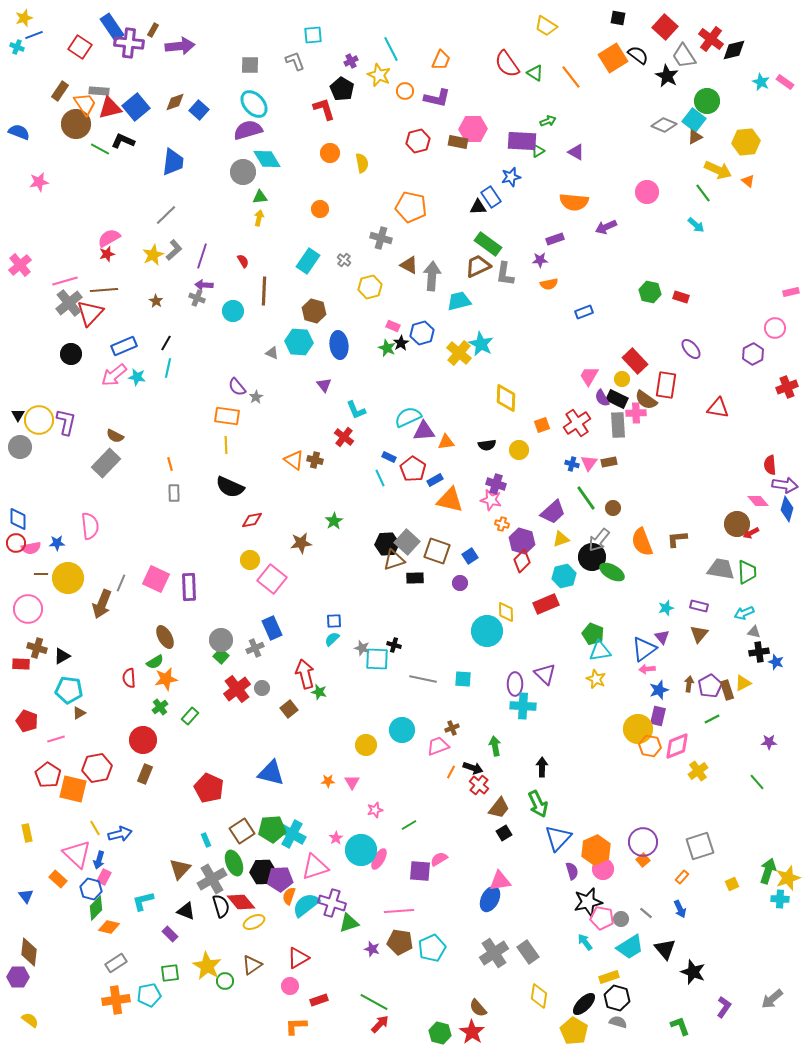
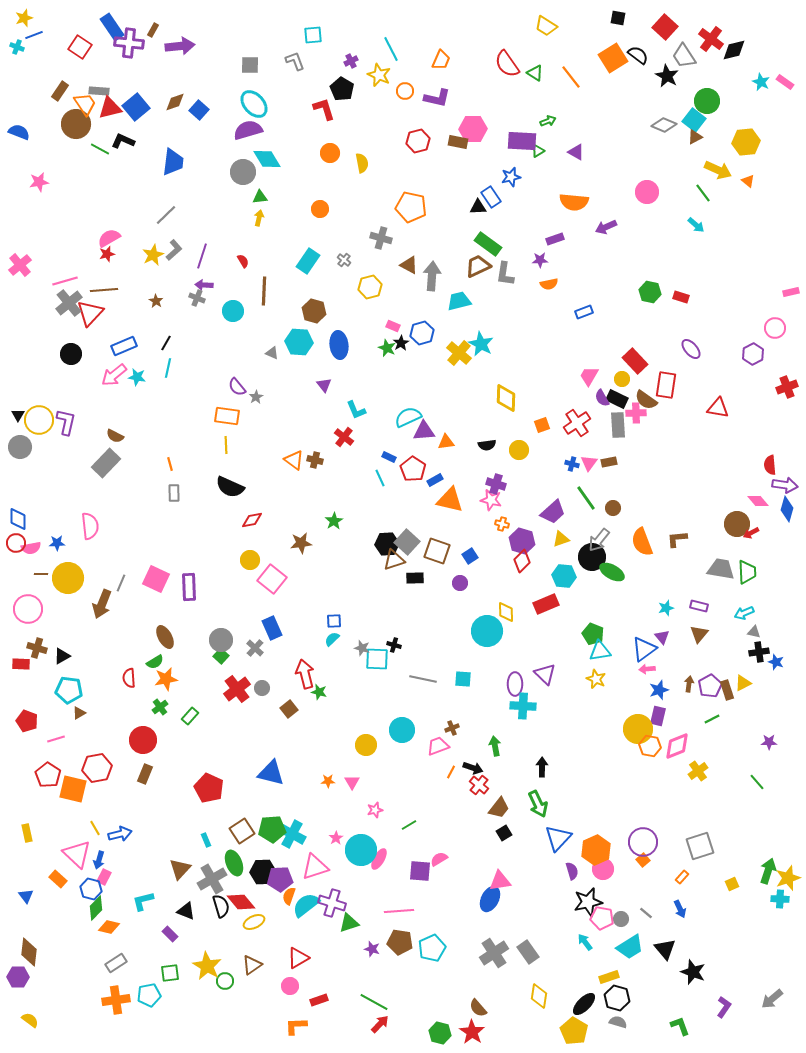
cyan hexagon at (564, 576): rotated 20 degrees clockwise
gray cross at (255, 648): rotated 24 degrees counterclockwise
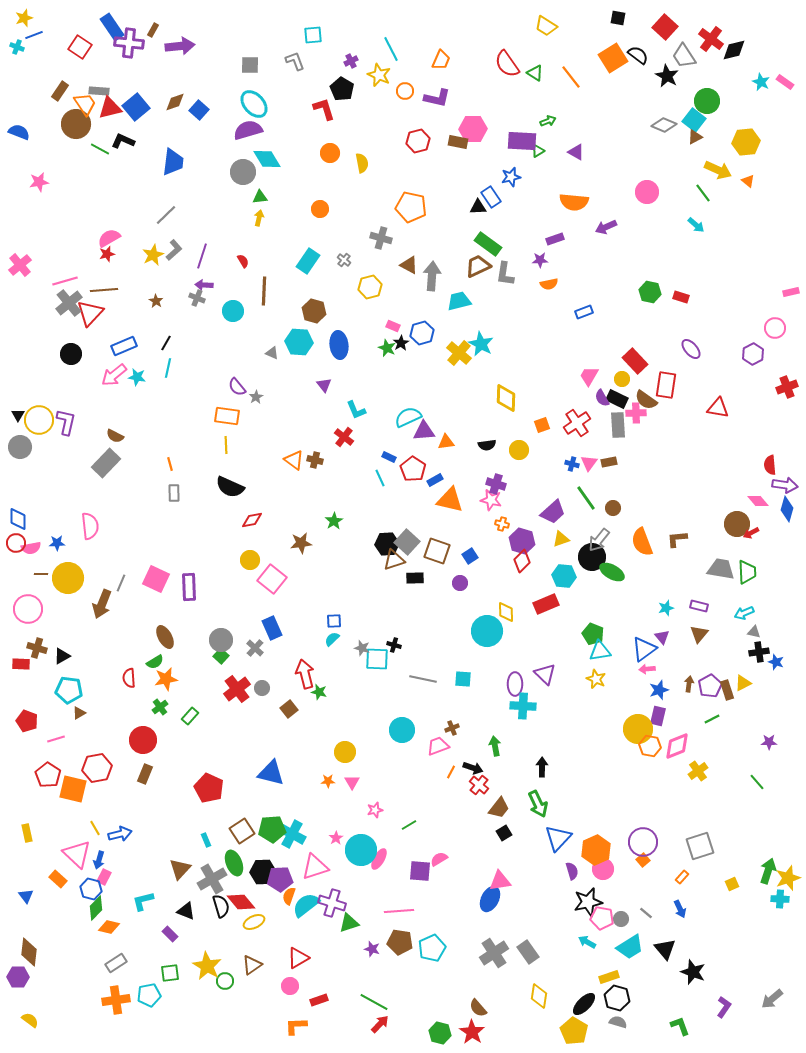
yellow circle at (366, 745): moved 21 px left, 7 px down
cyan arrow at (585, 942): moved 2 px right; rotated 24 degrees counterclockwise
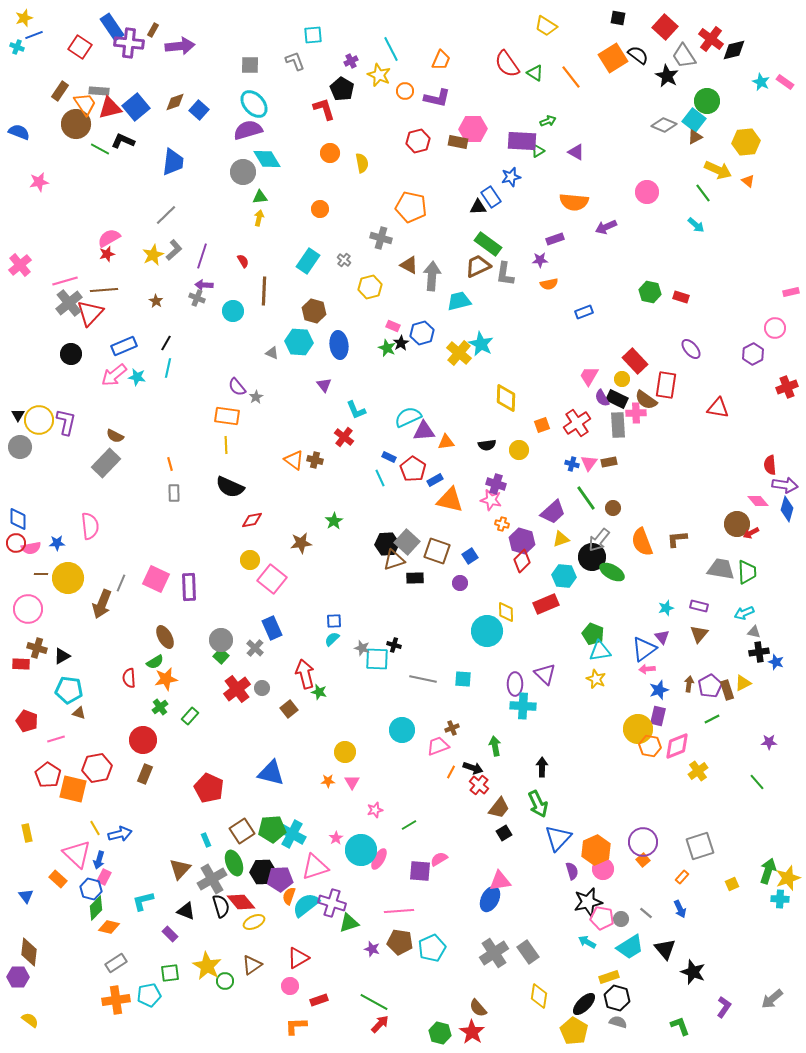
brown triangle at (79, 713): rotated 48 degrees clockwise
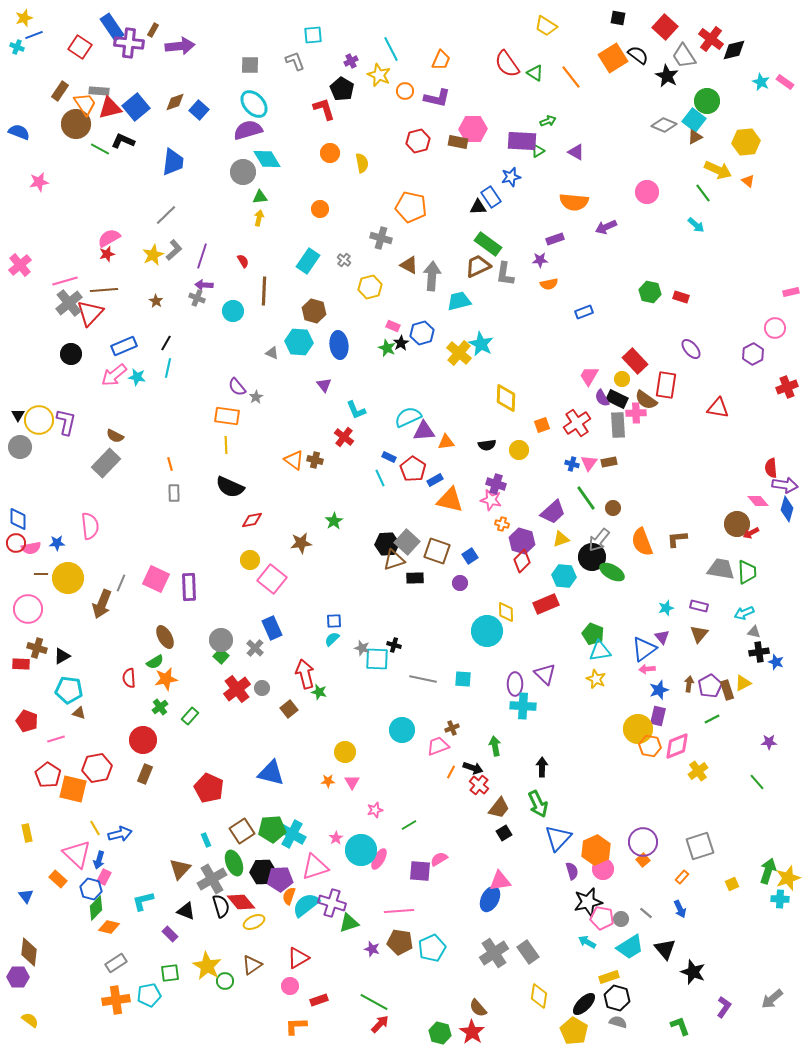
red semicircle at (770, 465): moved 1 px right, 3 px down
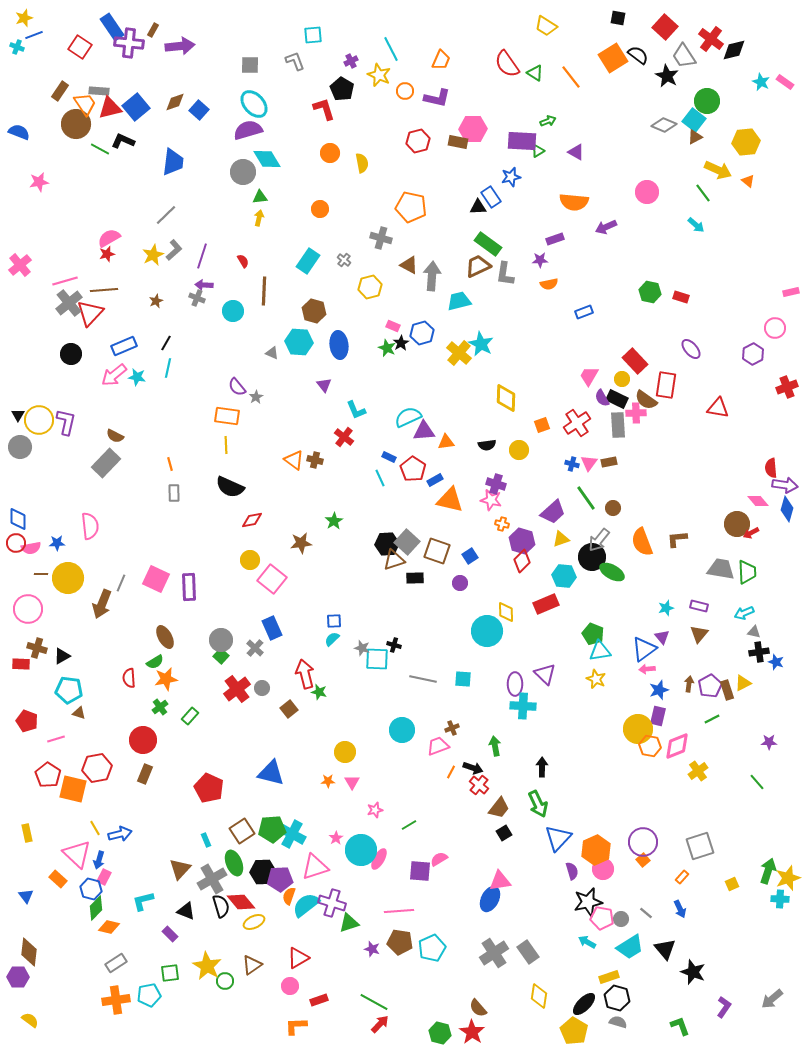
brown star at (156, 301): rotated 16 degrees clockwise
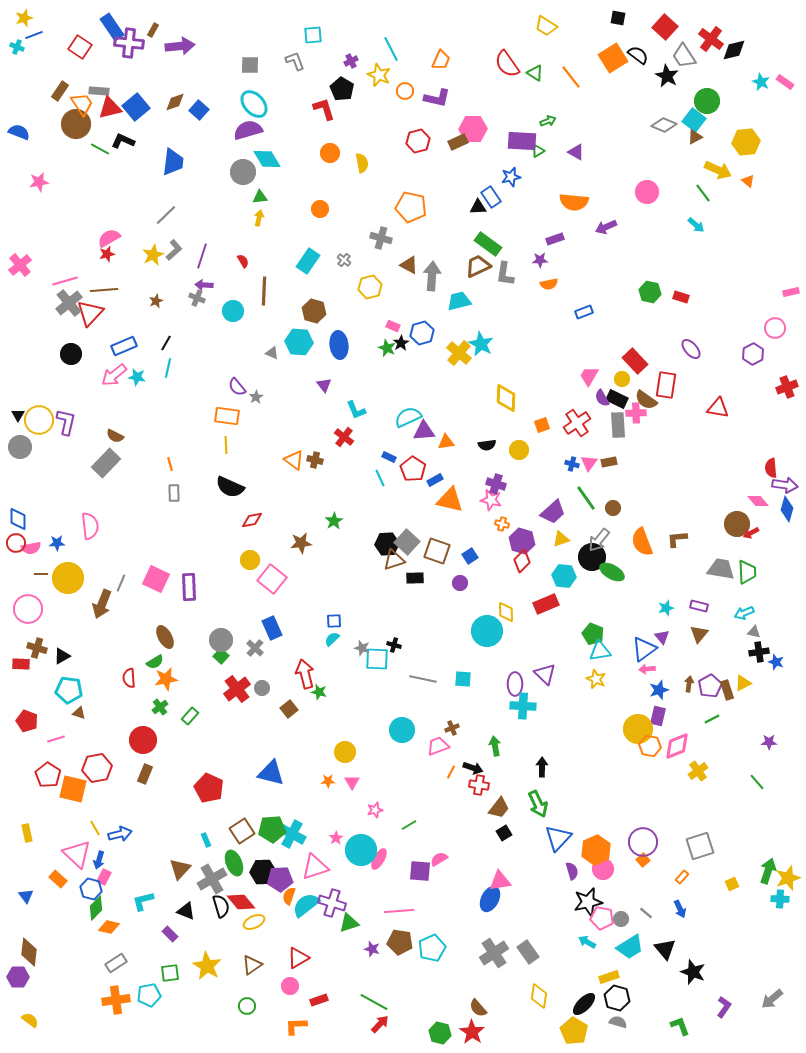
orange trapezoid at (85, 104): moved 3 px left
brown rectangle at (458, 142): rotated 36 degrees counterclockwise
red cross at (479, 785): rotated 30 degrees counterclockwise
green circle at (225, 981): moved 22 px right, 25 px down
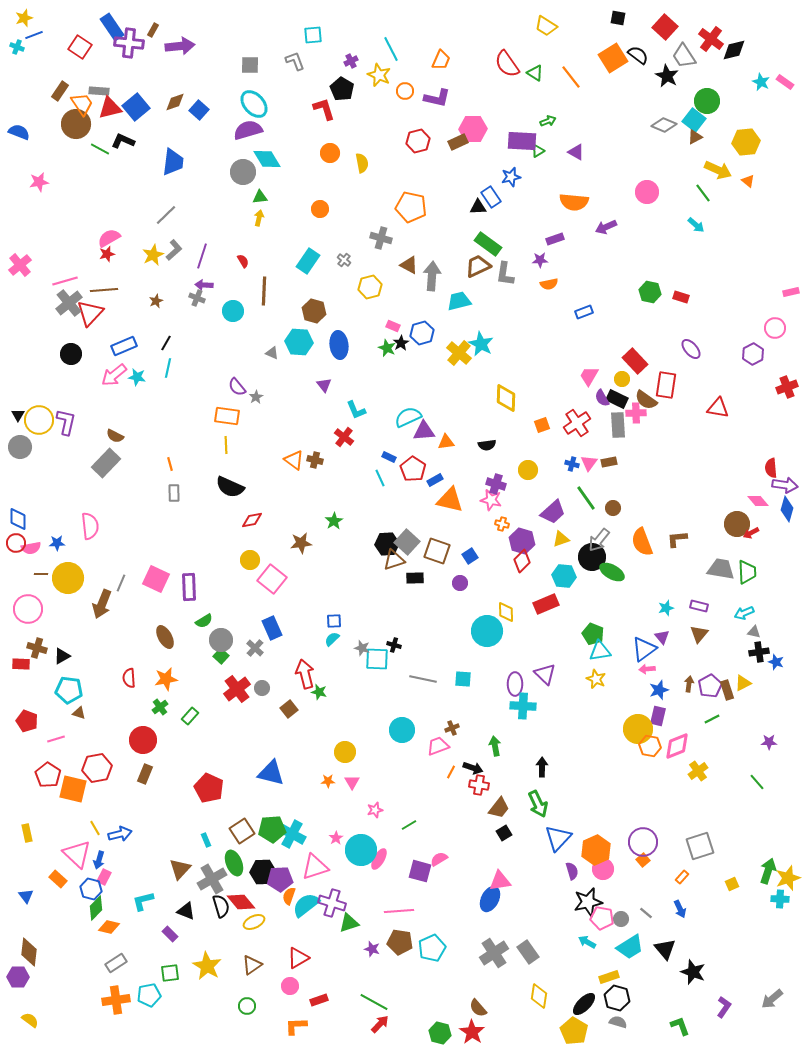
yellow circle at (519, 450): moved 9 px right, 20 px down
green semicircle at (155, 662): moved 49 px right, 41 px up
purple square at (420, 871): rotated 10 degrees clockwise
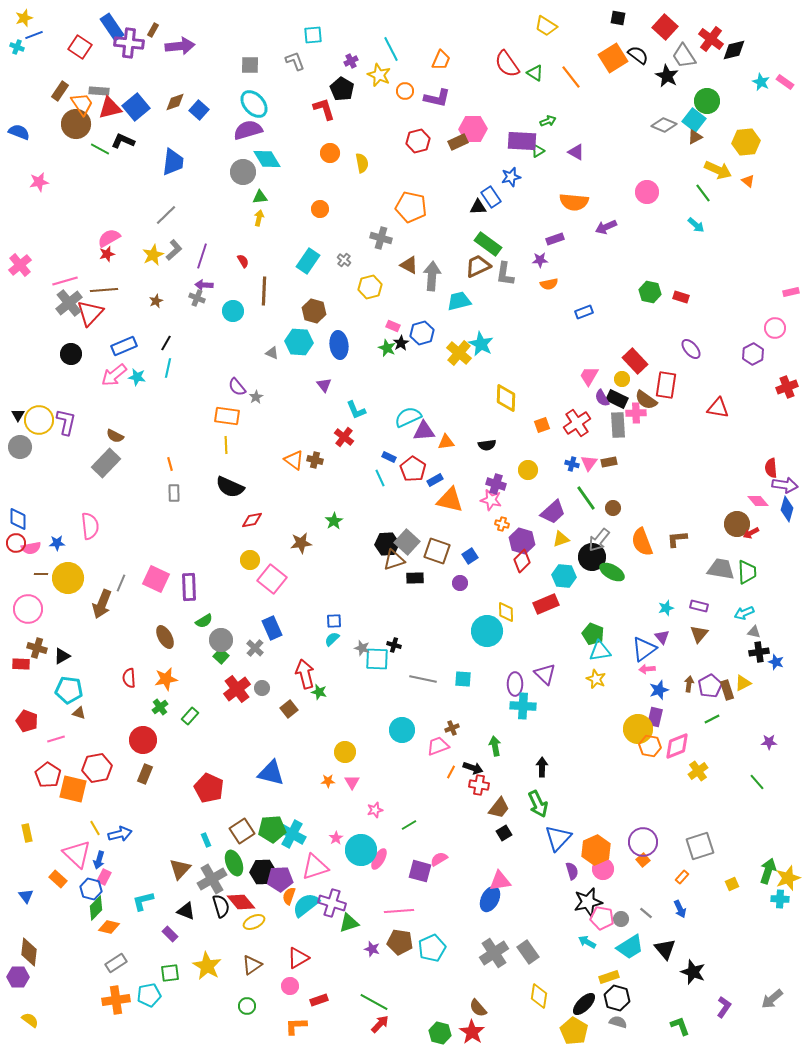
purple rectangle at (658, 716): moved 3 px left, 1 px down
